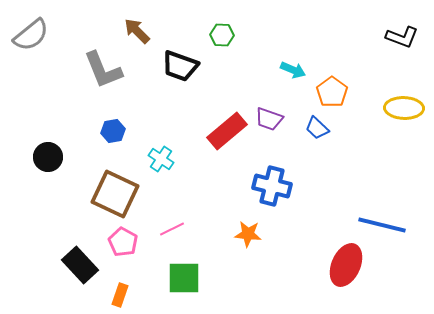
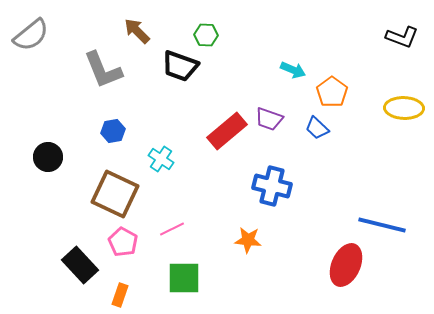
green hexagon: moved 16 px left
orange star: moved 6 px down
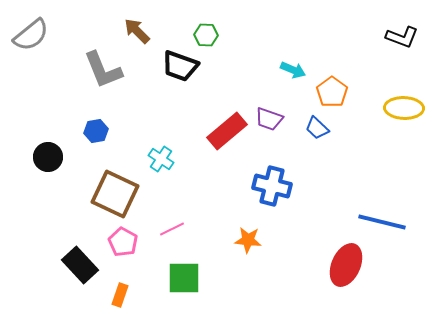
blue hexagon: moved 17 px left
blue line: moved 3 px up
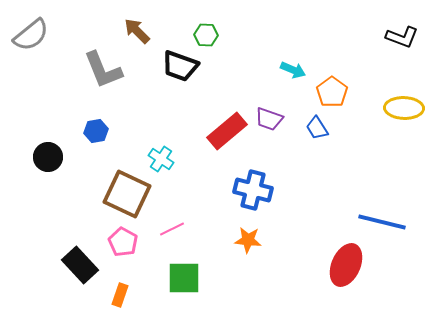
blue trapezoid: rotated 15 degrees clockwise
blue cross: moved 19 px left, 4 px down
brown square: moved 12 px right
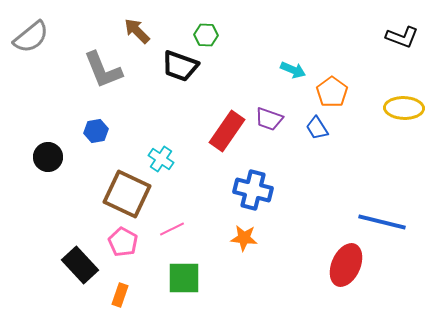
gray semicircle: moved 2 px down
red rectangle: rotated 15 degrees counterclockwise
orange star: moved 4 px left, 2 px up
